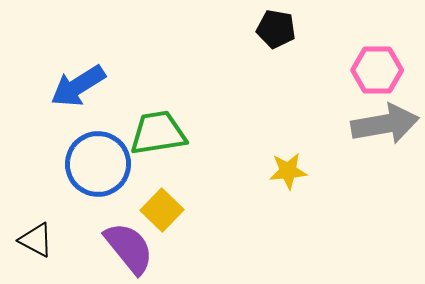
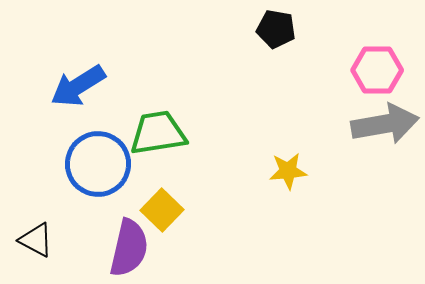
purple semicircle: rotated 52 degrees clockwise
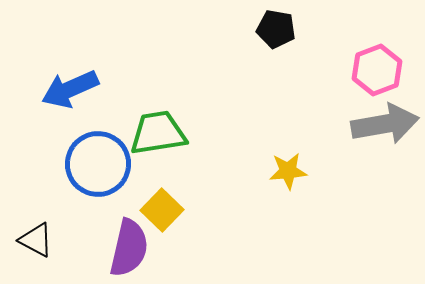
pink hexagon: rotated 21 degrees counterclockwise
blue arrow: moved 8 px left, 3 px down; rotated 8 degrees clockwise
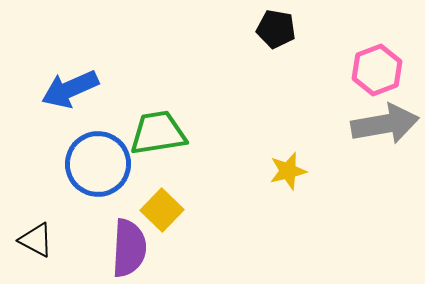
yellow star: rotated 9 degrees counterclockwise
purple semicircle: rotated 10 degrees counterclockwise
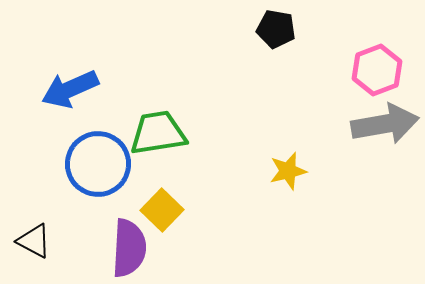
black triangle: moved 2 px left, 1 px down
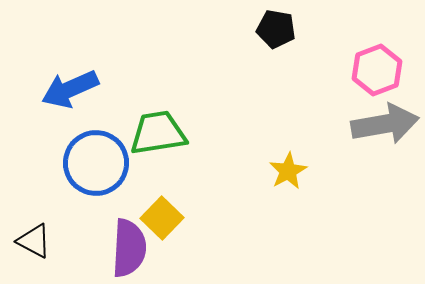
blue circle: moved 2 px left, 1 px up
yellow star: rotated 15 degrees counterclockwise
yellow square: moved 8 px down
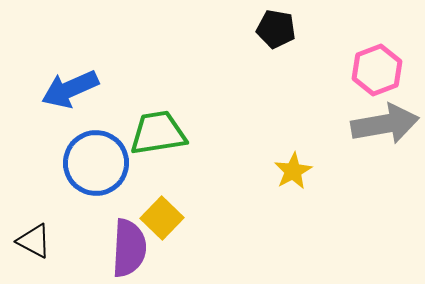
yellow star: moved 5 px right
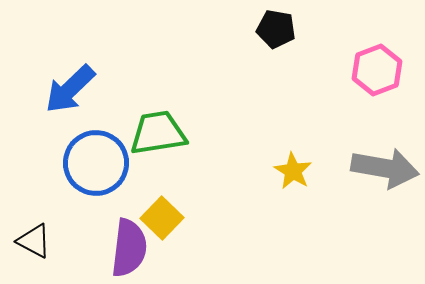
blue arrow: rotated 20 degrees counterclockwise
gray arrow: moved 44 px down; rotated 20 degrees clockwise
yellow star: rotated 12 degrees counterclockwise
purple semicircle: rotated 4 degrees clockwise
